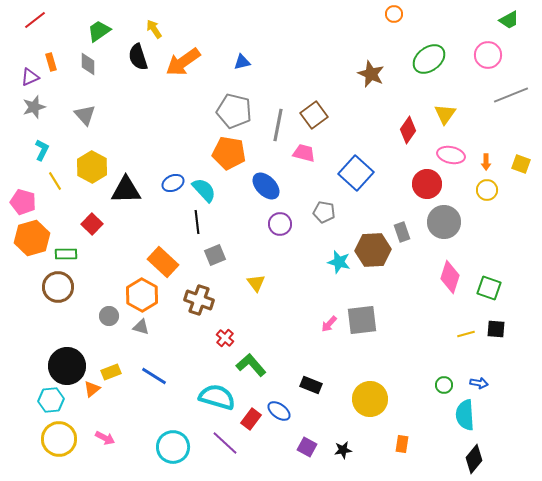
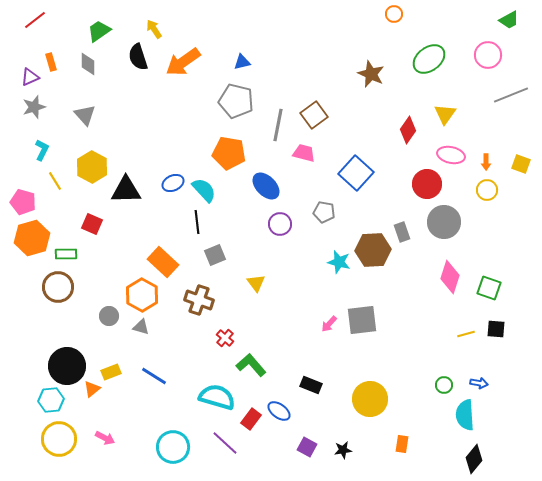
gray pentagon at (234, 111): moved 2 px right, 10 px up
red square at (92, 224): rotated 20 degrees counterclockwise
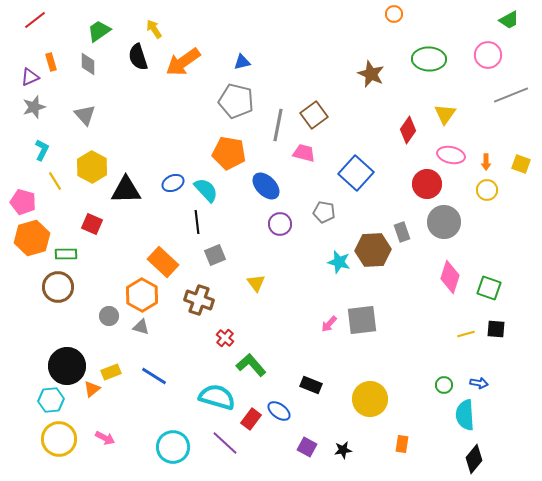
green ellipse at (429, 59): rotated 40 degrees clockwise
cyan semicircle at (204, 190): moved 2 px right
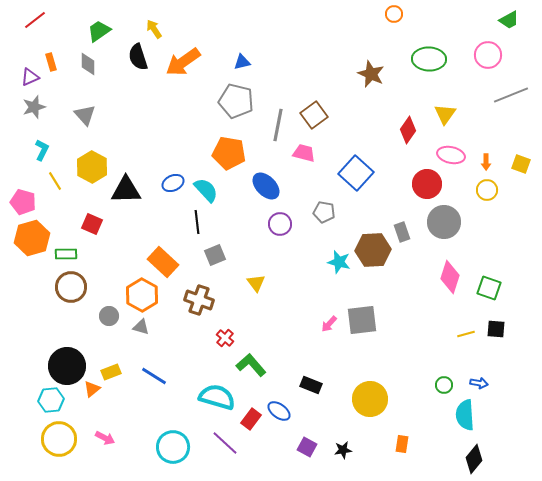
brown circle at (58, 287): moved 13 px right
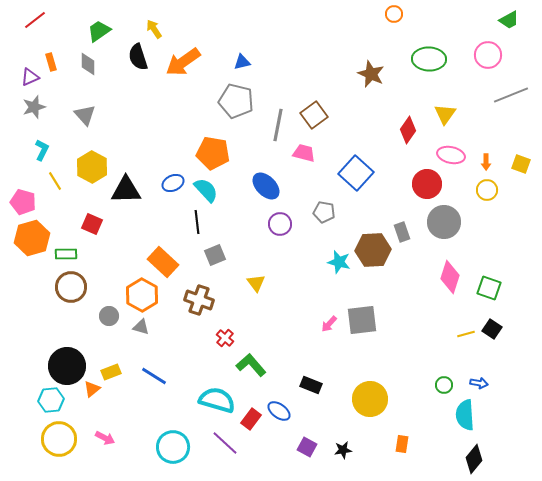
orange pentagon at (229, 153): moved 16 px left
black square at (496, 329): moved 4 px left; rotated 30 degrees clockwise
cyan semicircle at (217, 397): moved 3 px down
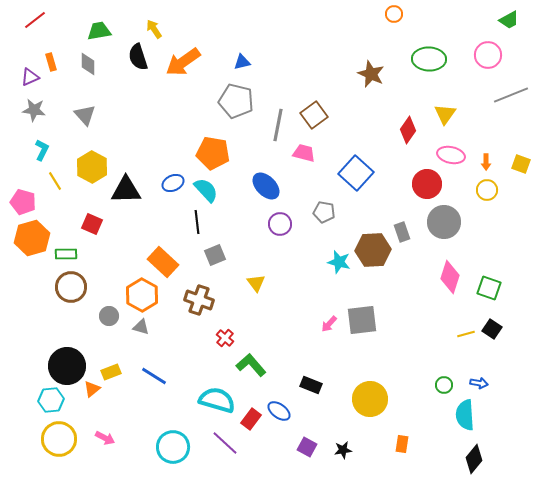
green trapezoid at (99, 31): rotated 25 degrees clockwise
gray star at (34, 107): moved 3 px down; rotated 25 degrees clockwise
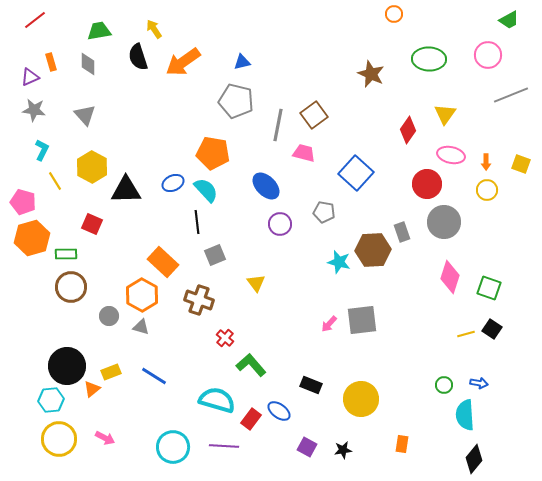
yellow circle at (370, 399): moved 9 px left
purple line at (225, 443): moved 1 px left, 3 px down; rotated 40 degrees counterclockwise
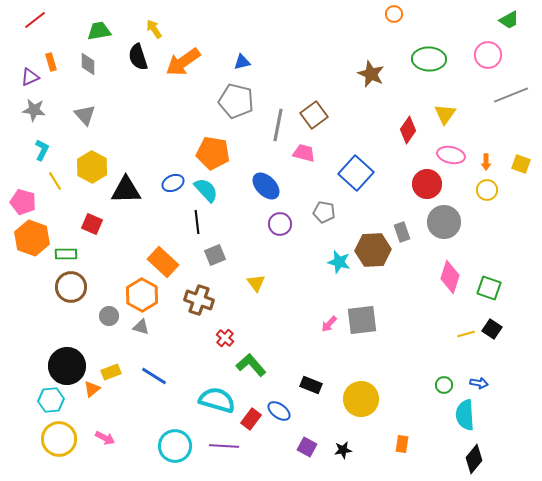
orange hexagon at (32, 238): rotated 24 degrees counterclockwise
cyan circle at (173, 447): moved 2 px right, 1 px up
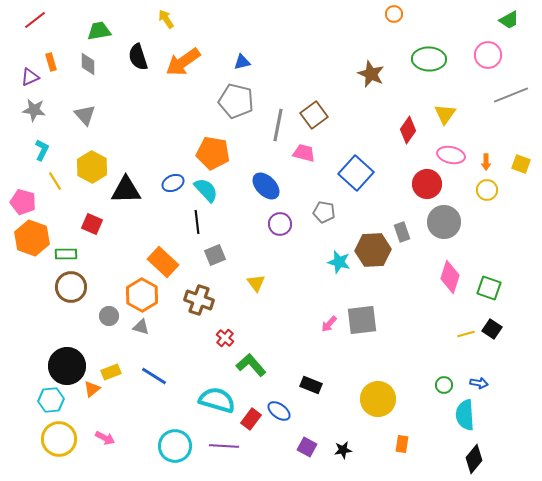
yellow arrow at (154, 29): moved 12 px right, 10 px up
yellow circle at (361, 399): moved 17 px right
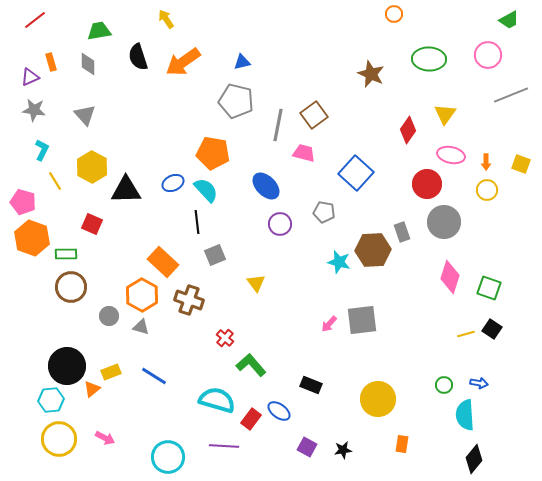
brown cross at (199, 300): moved 10 px left
cyan circle at (175, 446): moved 7 px left, 11 px down
